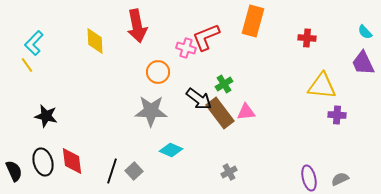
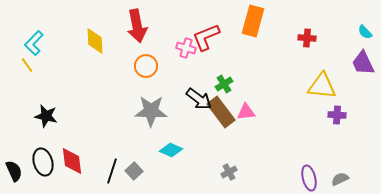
orange circle: moved 12 px left, 6 px up
brown rectangle: moved 1 px right, 1 px up
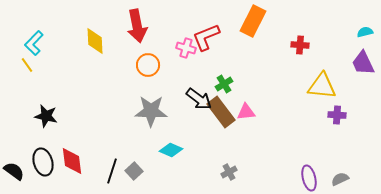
orange rectangle: rotated 12 degrees clockwise
cyan semicircle: rotated 119 degrees clockwise
red cross: moved 7 px left, 7 px down
orange circle: moved 2 px right, 1 px up
black semicircle: rotated 30 degrees counterclockwise
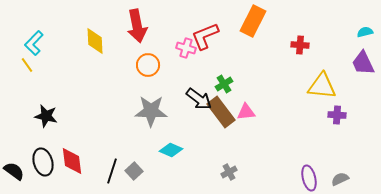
red L-shape: moved 1 px left, 1 px up
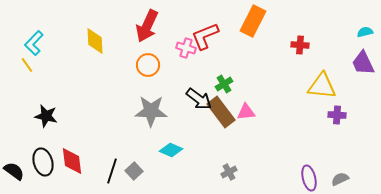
red arrow: moved 10 px right; rotated 36 degrees clockwise
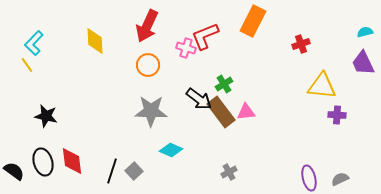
red cross: moved 1 px right, 1 px up; rotated 24 degrees counterclockwise
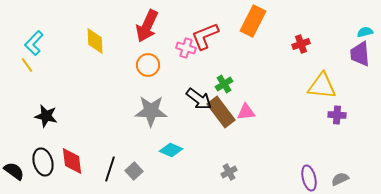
purple trapezoid: moved 3 px left, 9 px up; rotated 20 degrees clockwise
black line: moved 2 px left, 2 px up
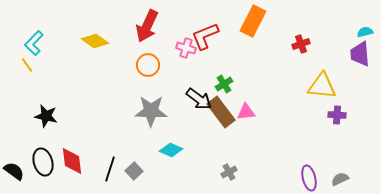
yellow diamond: rotated 52 degrees counterclockwise
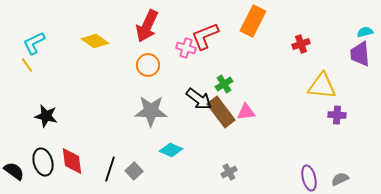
cyan L-shape: rotated 20 degrees clockwise
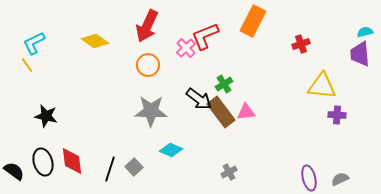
pink cross: rotated 30 degrees clockwise
gray square: moved 4 px up
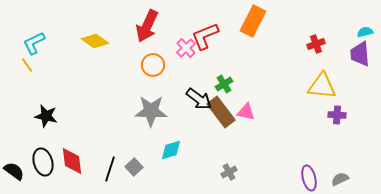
red cross: moved 15 px right
orange circle: moved 5 px right
pink triangle: rotated 18 degrees clockwise
cyan diamond: rotated 40 degrees counterclockwise
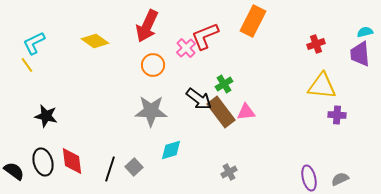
pink triangle: rotated 18 degrees counterclockwise
